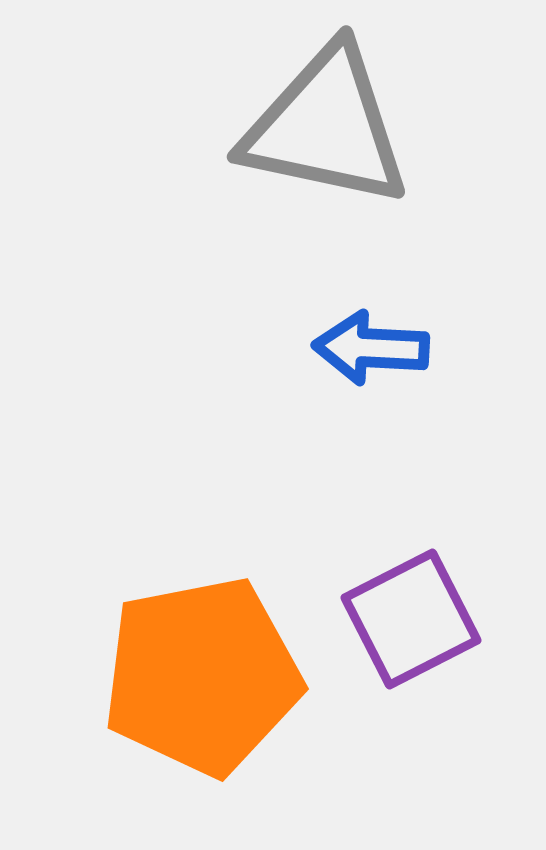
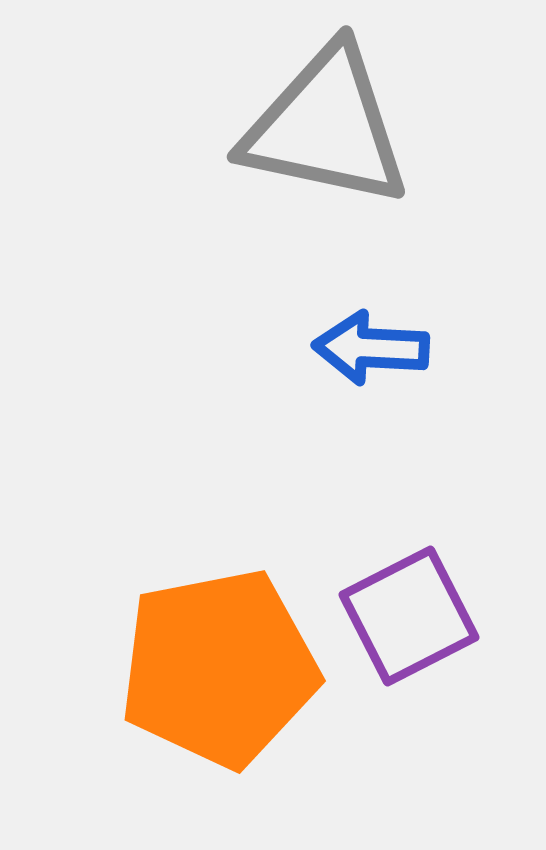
purple square: moved 2 px left, 3 px up
orange pentagon: moved 17 px right, 8 px up
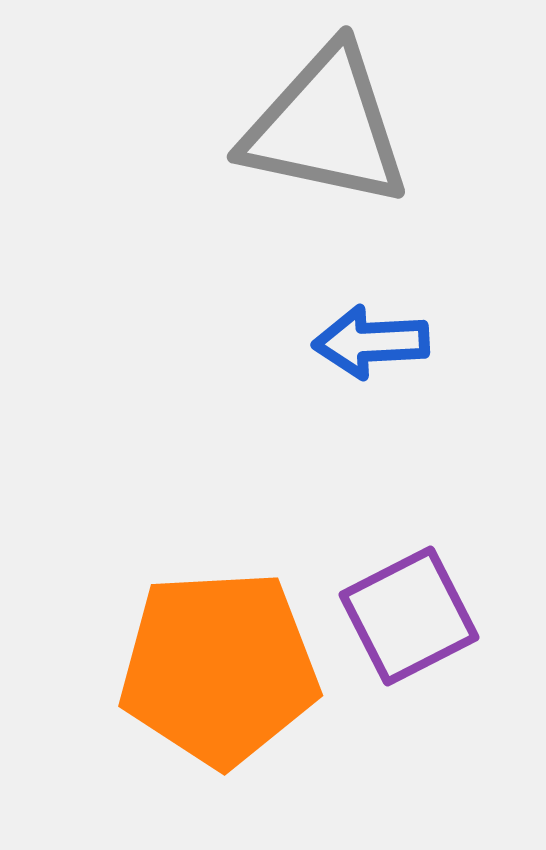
blue arrow: moved 6 px up; rotated 6 degrees counterclockwise
orange pentagon: rotated 8 degrees clockwise
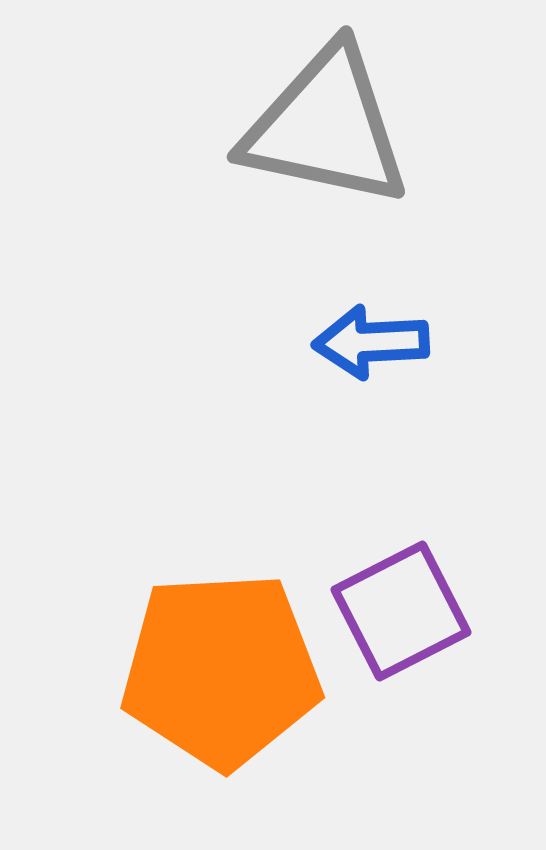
purple square: moved 8 px left, 5 px up
orange pentagon: moved 2 px right, 2 px down
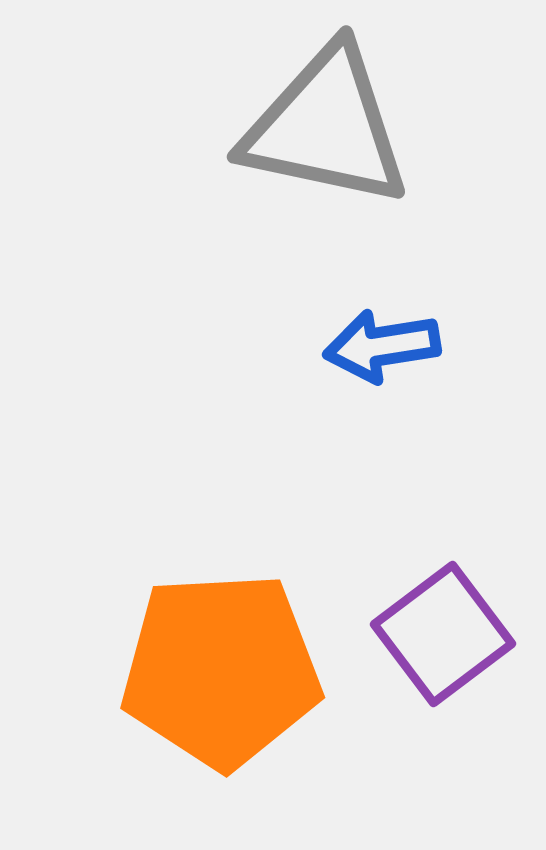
blue arrow: moved 11 px right, 4 px down; rotated 6 degrees counterclockwise
purple square: moved 42 px right, 23 px down; rotated 10 degrees counterclockwise
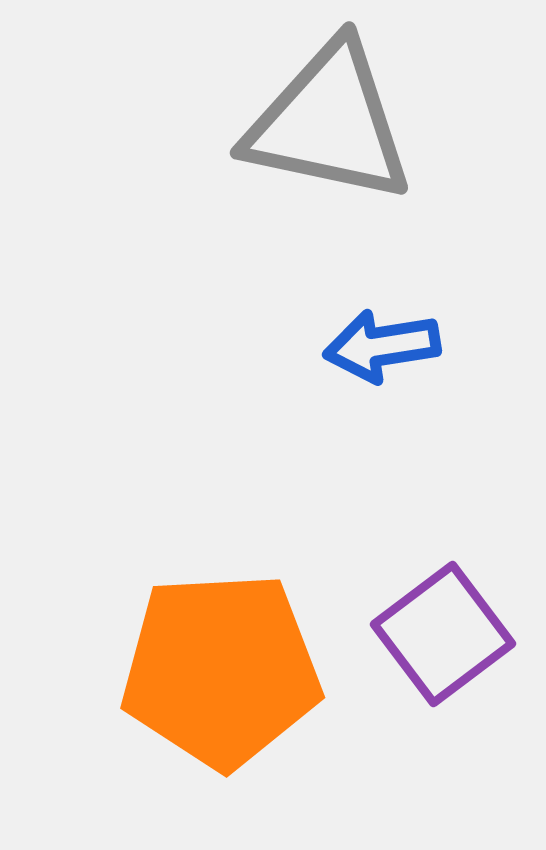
gray triangle: moved 3 px right, 4 px up
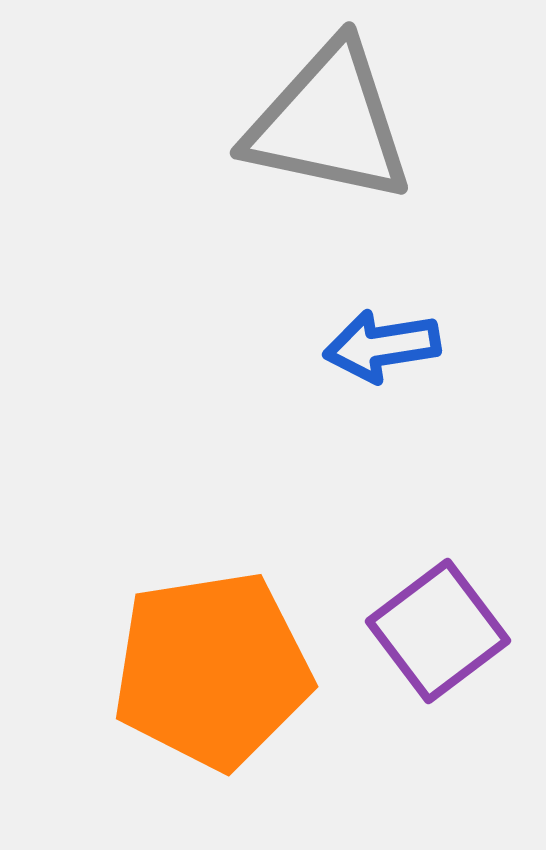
purple square: moved 5 px left, 3 px up
orange pentagon: moved 9 px left; rotated 6 degrees counterclockwise
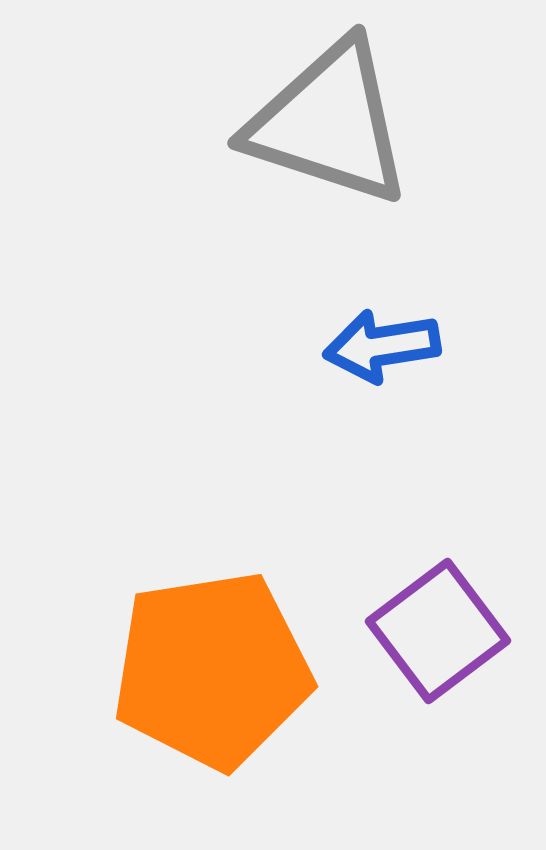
gray triangle: rotated 6 degrees clockwise
